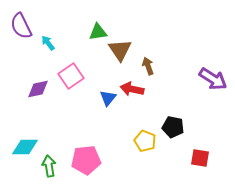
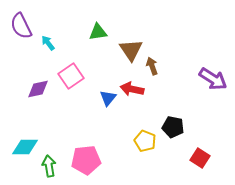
brown triangle: moved 11 px right
brown arrow: moved 4 px right
red square: rotated 24 degrees clockwise
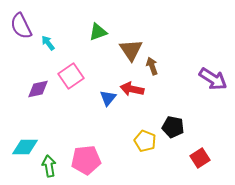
green triangle: rotated 12 degrees counterclockwise
red square: rotated 24 degrees clockwise
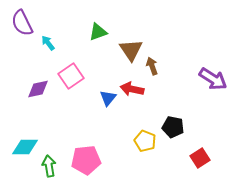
purple semicircle: moved 1 px right, 3 px up
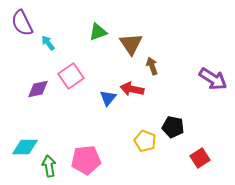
brown triangle: moved 6 px up
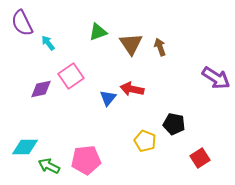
brown arrow: moved 8 px right, 19 px up
purple arrow: moved 3 px right, 1 px up
purple diamond: moved 3 px right
black pentagon: moved 1 px right, 3 px up
green arrow: rotated 55 degrees counterclockwise
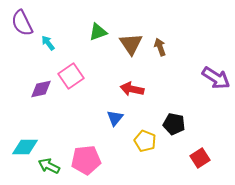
blue triangle: moved 7 px right, 20 px down
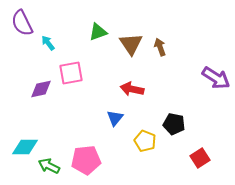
pink square: moved 3 px up; rotated 25 degrees clockwise
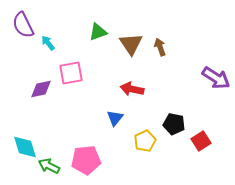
purple semicircle: moved 1 px right, 2 px down
yellow pentagon: rotated 25 degrees clockwise
cyan diamond: rotated 72 degrees clockwise
red square: moved 1 px right, 17 px up
